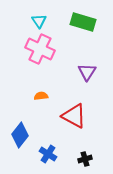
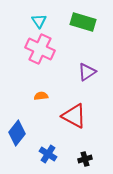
purple triangle: rotated 24 degrees clockwise
blue diamond: moved 3 px left, 2 px up
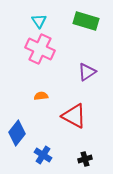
green rectangle: moved 3 px right, 1 px up
blue cross: moved 5 px left, 1 px down
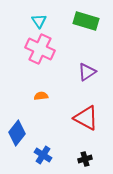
red triangle: moved 12 px right, 2 px down
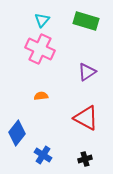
cyan triangle: moved 3 px right, 1 px up; rotated 14 degrees clockwise
